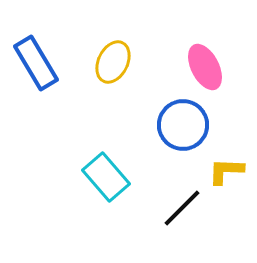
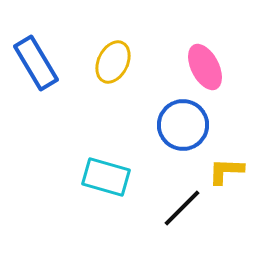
cyan rectangle: rotated 33 degrees counterclockwise
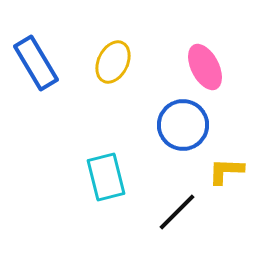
cyan rectangle: rotated 60 degrees clockwise
black line: moved 5 px left, 4 px down
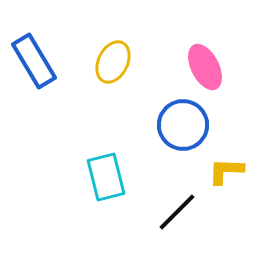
blue rectangle: moved 2 px left, 2 px up
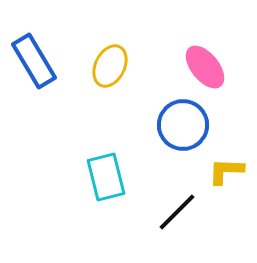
yellow ellipse: moved 3 px left, 4 px down
pink ellipse: rotated 12 degrees counterclockwise
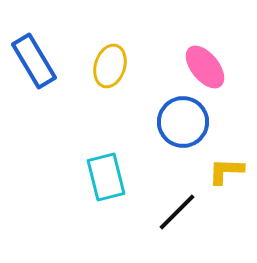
yellow ellipse: rotated 9 degrees counterclockwise
blue circle: moved 3 px up
